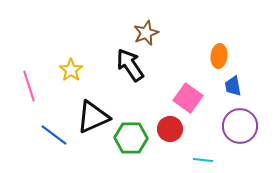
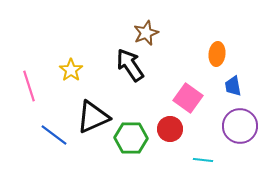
orange ellipse: moved 2 px left, 2 px up
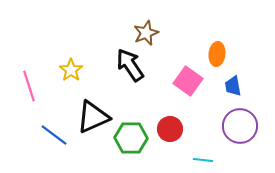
pink square: moved 17 px up
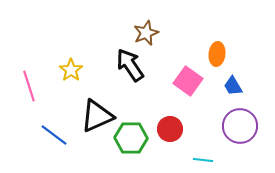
blue trapezoid: rotated 20 degrees counterclockwise
black triangle: moved 4 px right, 1 px up
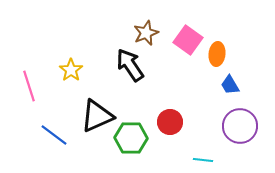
pink square: moved 41 px up
blue trapezoid: moved 3 px left, 1 px up
red circle: moved 7 px up
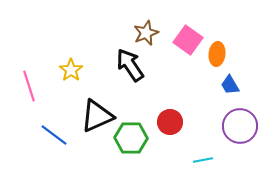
cyan line: rotated 18 degrees counterclockwise
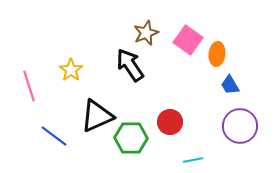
blue line: moved 1 px down
cyan line: moved 10 px left
